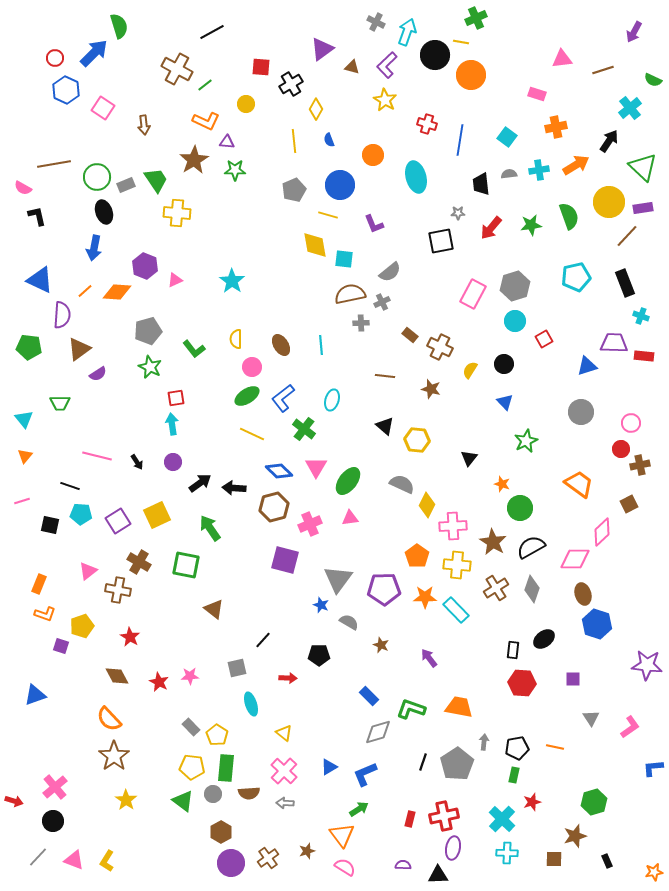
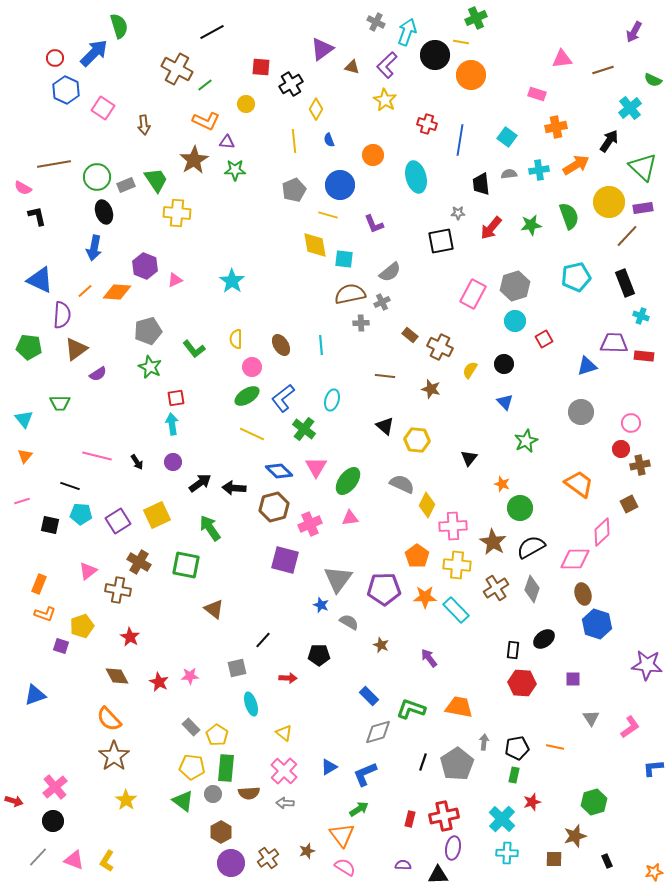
brown triangle at (79, 349): moved 3 px left
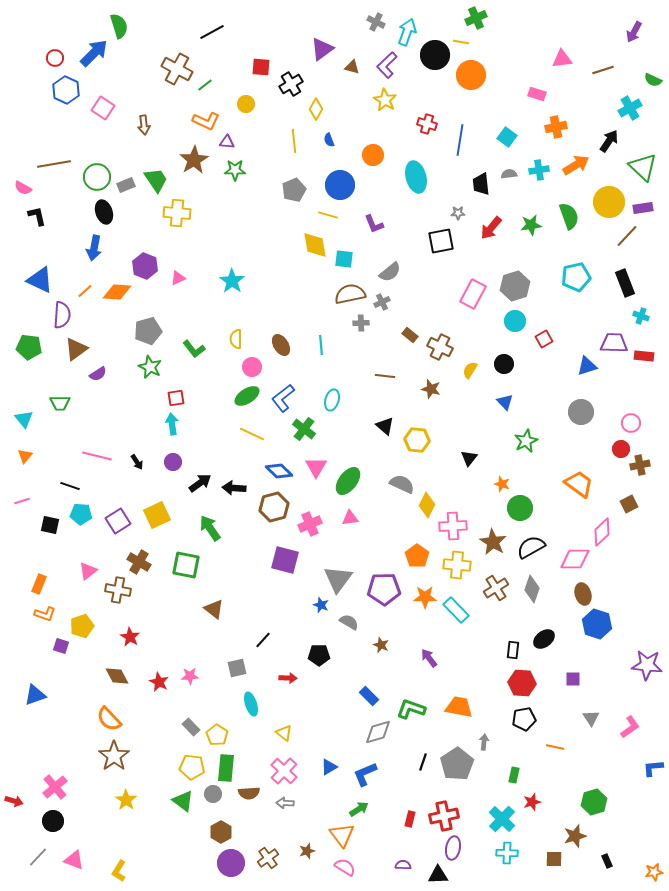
cyan cross at (630, 108): rotated 10 degrees clockwise
pink triangle at (175, 280): moved 3 px right, 2 px up
black pentagon at (517, 748): moved 7 px right, 29 px up
yellow L-shape at (107, 861): moved 12 px right, 10 px down
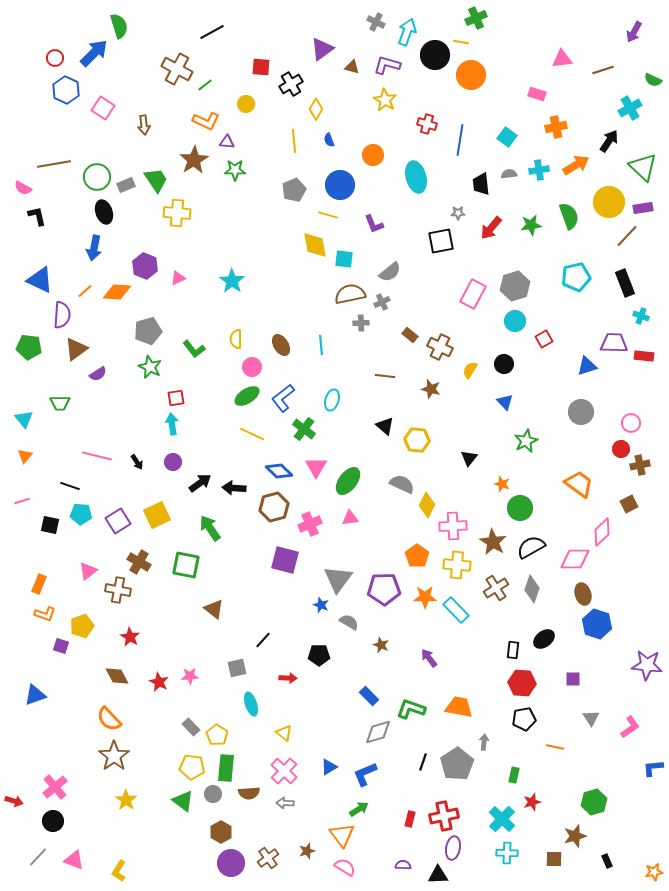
purple L-shape at (387, 65): rotated 60 degrees clockwise
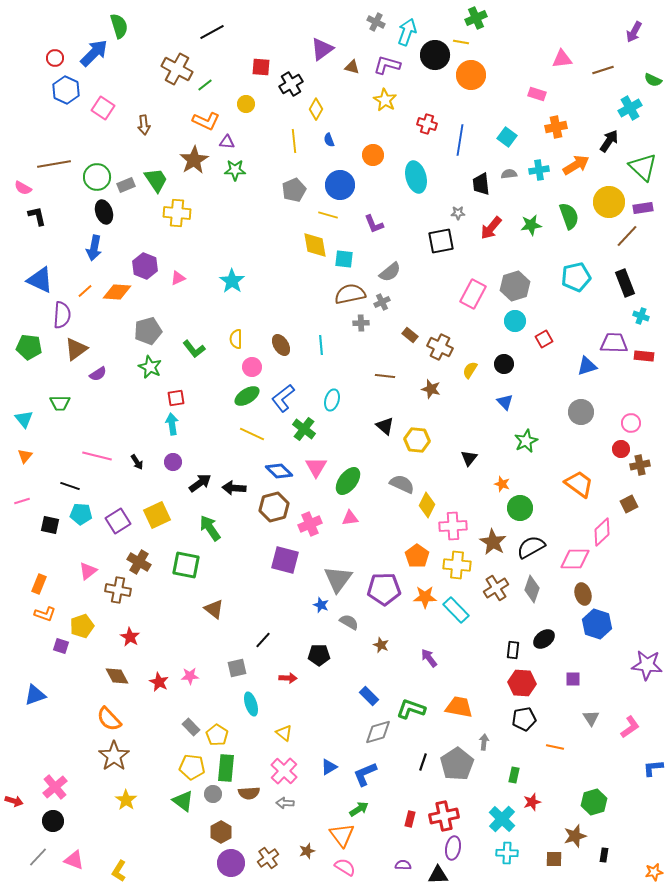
black rectangle at (607, 861): moved 3 px left, 6 px up; rotated 32 degrees clockwise
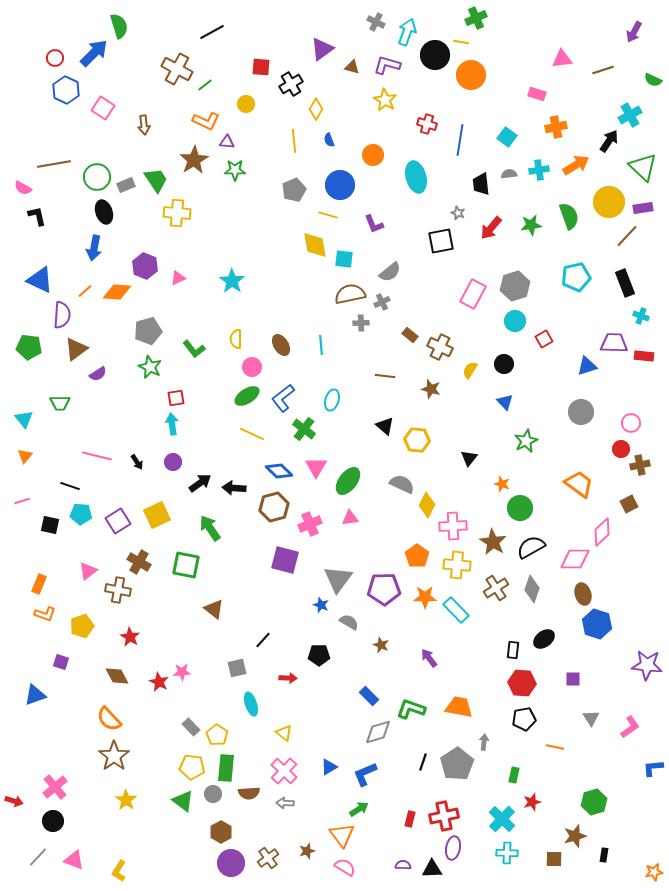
cyan cross at (630, 108): moved 7 px down
gray star at (458, 213): rotated 24 degrees clockwise
purple square at (61, 646): moved 16 px down
pink star at (190, 676): moved 8 px left, 4 px up
black triangle at (438, 875): moved 6 px left, 6 px up
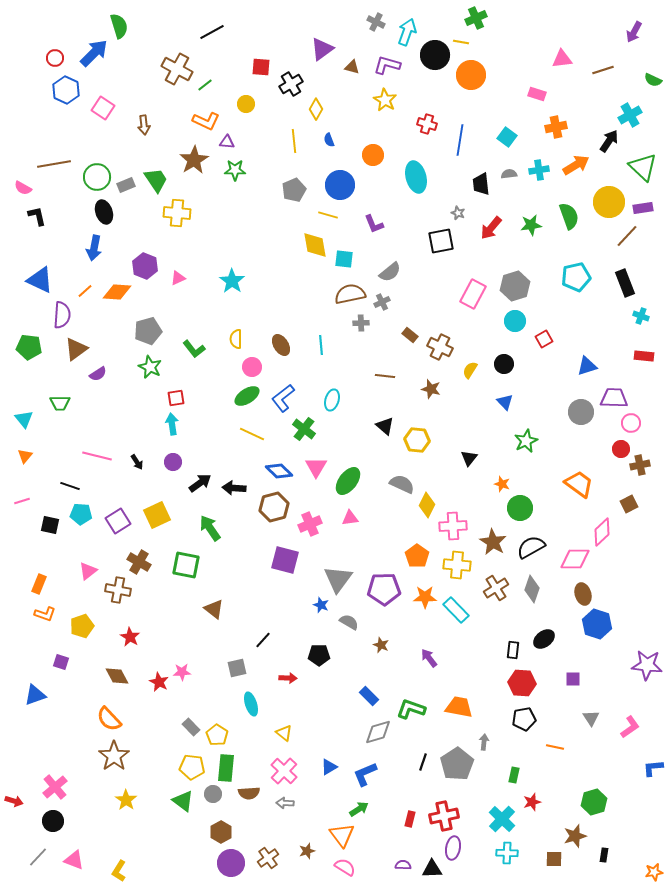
purple trapezoid at (614, 343): moved 55 px down
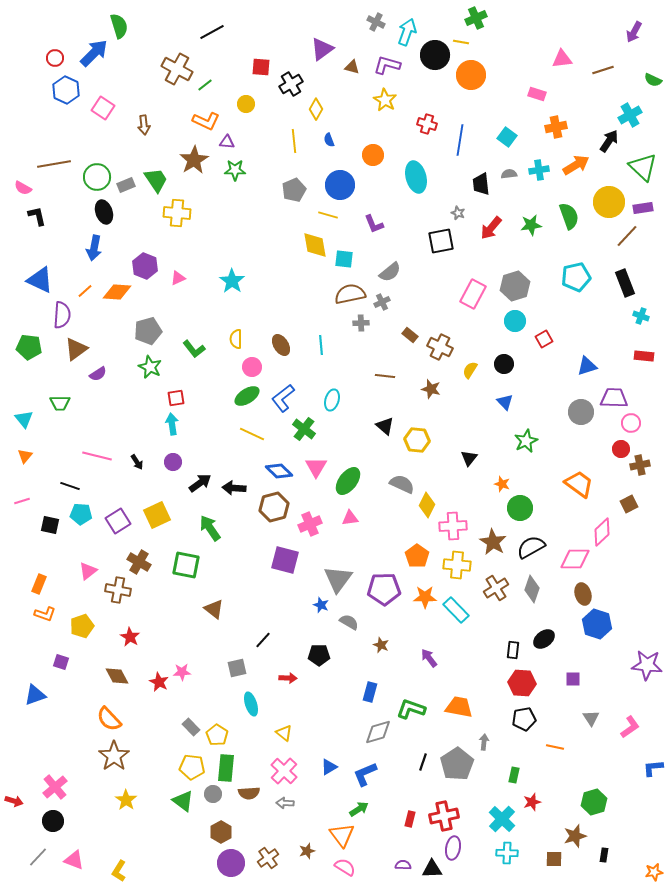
blue rectangle at (369, 696): moved 1 px right, 4 px up; rotated 60 degrees clockwise
